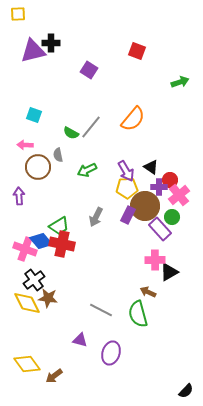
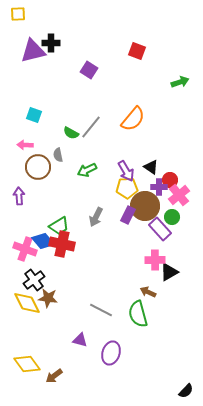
blue diamond at (41, 241): moved 2 px right
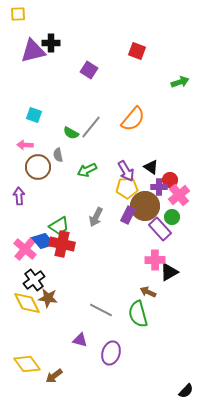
pink cross at (25, 249): rotated 20 degrees clockwise
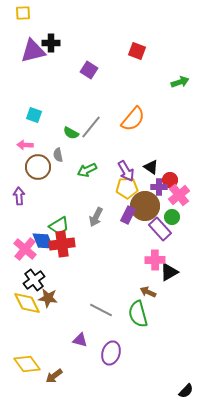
yellow square at (18, 14): moved 5 px right, 1 px up
blue diamond at (43, 241): rotated 20 degrees clockwise
red cross at (62, 244): rotated 20 degrees counterclockwise
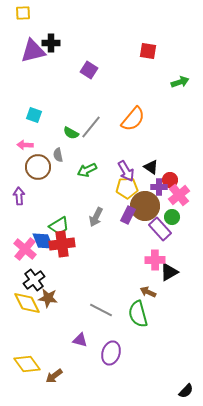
red square at (137, 51): moved 11 px right; rotated 12 degrees counterclockwise
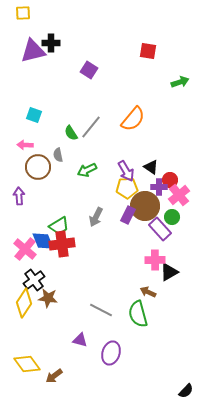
green semicircle at (71, 133): rotated 28 degrees clockwise
yellow diamond at (27, 303): moved 3 px left; rotated 60 degrees clockwise
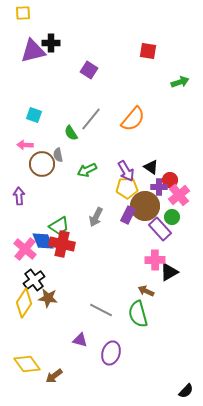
gray line at (91, 127): moved 8 px up
brown circle at (38, 167): moved 4 px right, 3 px up
red cross at (62, 244): rotated 20 degrees clockwise
brown arrow at (148, 292): moved 2 px left, 1 px up
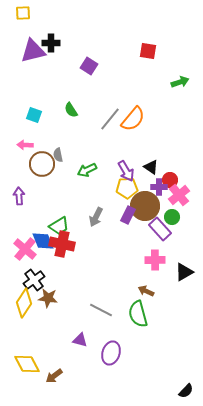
purple square at (89, 70): moved 4 px up
gray line at (91, 119): moved 19 px right
green semicircle at (71, 133): moved 23 px up
black triangle at (169, 272): moved 15 px right
yellow diamond at (27, 364): rotated 8 degrees clockwise
